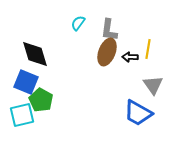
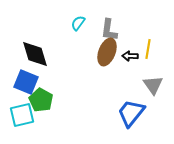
black arrow: moved 1 px up
blue trapezoid: moved 7 px left; rotated 100 degrees clockwise
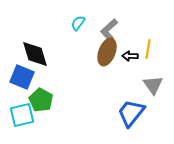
gray L-shape: rotated 40 degrees clockwise
blue square: moved 4 px left, 5 px up
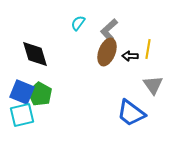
blue square: moved 15 px down
green pentagon: moved 1 px left, 6 px up
blue trapezoid: rotated 92 degrees counterclockwise
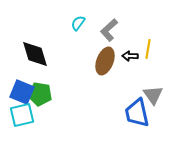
brown ellipse: moved 2 px left, 9 px down
gray triangle: moved 10 px down
green pentagon: rotated 20 degrees counterclockwise
blue trapezoid: moved 6 px right; rotated 40 degrees clockwise
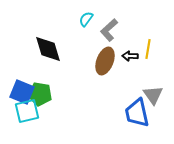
cyan semicircle: moved 8 px right, 4 px up
black diamond: moved 13 px right, 5 px up
cyan square: moved 5 px right, 4 px up
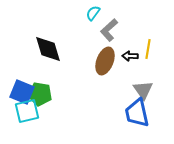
cyan semicircle: moved 7 px right, 6 px up
gray triangle: moved 10 px left, 5 px up
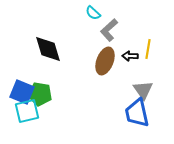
cyan semicircle: rotated 84 degrees counterclockwise
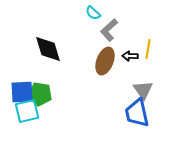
blue square: rotated 25 degrees counterclockwise
